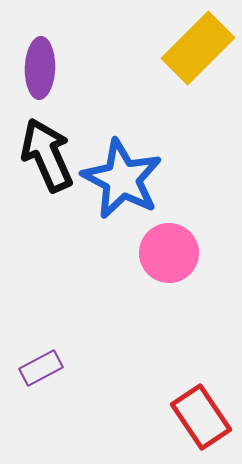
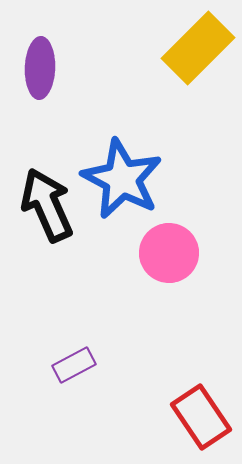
black arrow: moved 50 px down
purple rectangle: moved 33 px right, 3 px up
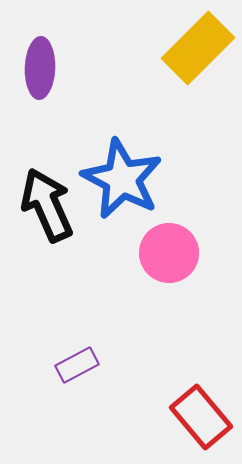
purple rectangle: moved 3 px right
red rectangle: rotated 6 degrees counterclockwise
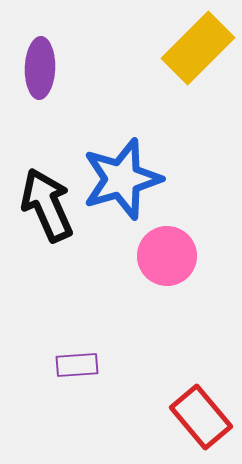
blue star: rotated 28 degrees clockwise
pink circle: moved 2 px left, 3 px down
purple rectangle: rotated 24 degrees clockwise
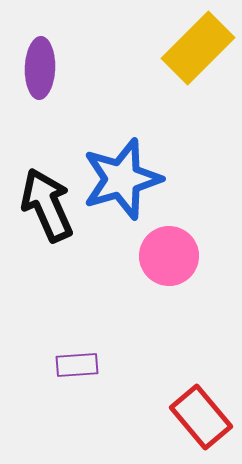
pink circle: moved 2 px right
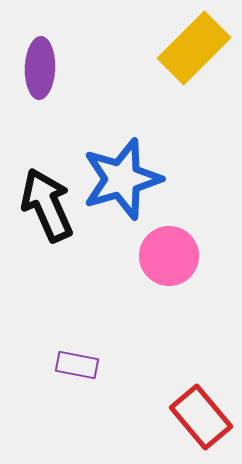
yellow rectangle: moved 4 px left
purple rectangle: rotated 15 degrees clockwise
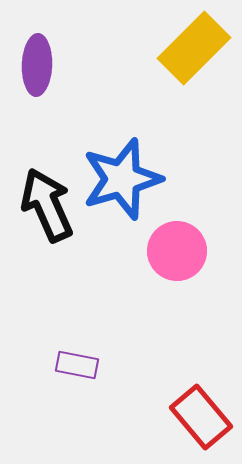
purple ellipse: moved 3 px left, 3 px up
pink circle: moved 8 px right, 5 px up
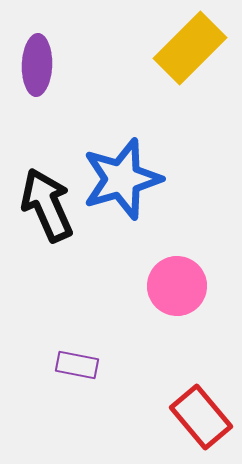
yellow rectangle: moved 4 px left
pink circle: moved 35 px down
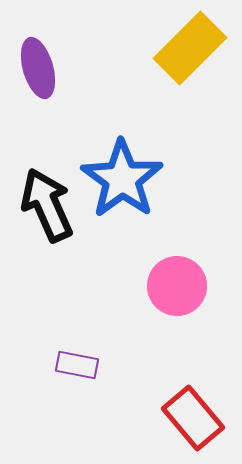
purple ellipse: moved 1 px right, 3 px down; rotated 18 degrees counterclockwise
blue star: rotated 20 degrees counterclockwise
red rectangle: moved 8 px left, 1 px down
